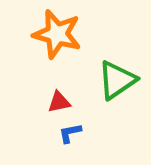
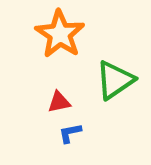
orange star: moved 3 px right; rotated 18 degrees clockwise
green triangle: moved 2 px left
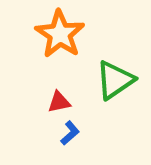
blue L-shape: rotated 150 degrees clockwise
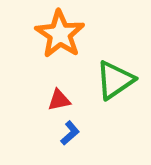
red triangle: moved 2 px up
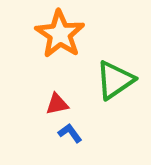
red triangle: moved 2 px left, 4 px down
blue L-shape: rotated 85 degrees counterclockwise
